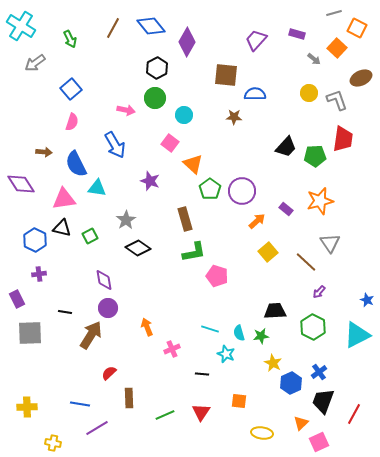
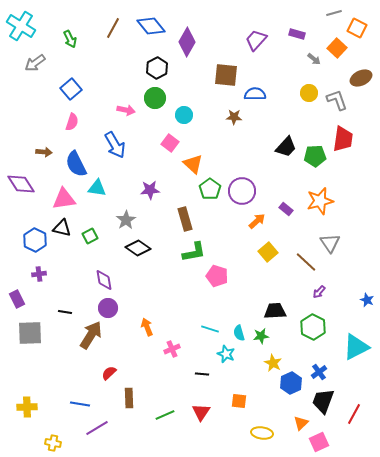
purple star at (150, 181): moved 9 px down; rotated 24 degrees counterclockwise
cyan triangle at (357, 335): moved 1 px left, 12 px down
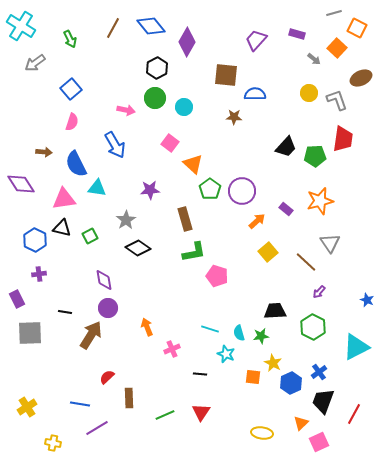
cyan circle at (184, 115): moved 8 px up
red semicircle at (109, 373): moved 2 px left, 4 px down
black line at (202, 374): moved 2 px left
orange square at (239, 401): moved 14 px right, 24 px up
yellow cross at (27, 407): rotated 30 degrees counterclockwise
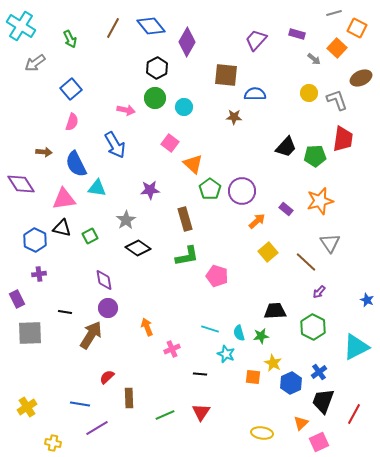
green L-shape at (194, 252): moved 7 px left, 4 px down
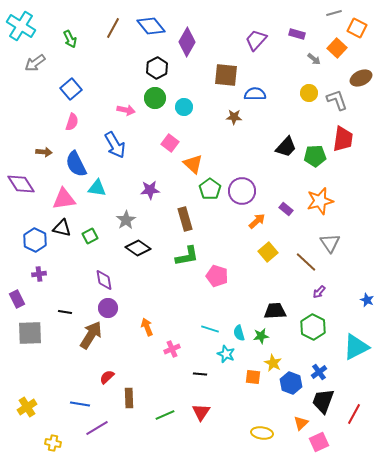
blue hexagon at (291, 383): rotated 15 degrees counterclockwise
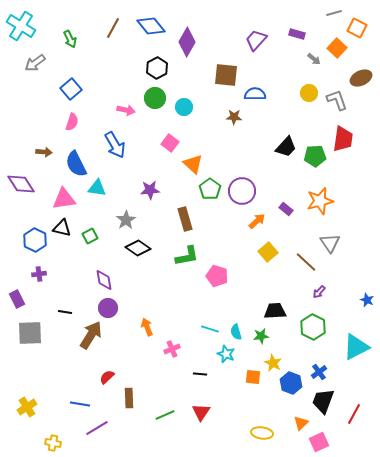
cyan semicircle at (239, 333): moved 3 px left, 1 px up
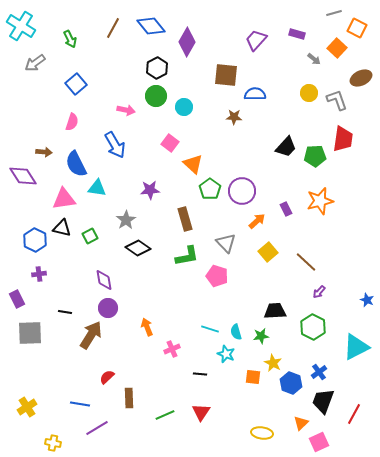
blue square at (71, 89): moved 5 px right, 5 px up
green circle at (155, 98): moved 1 px right, 2 px up
purple diamond at (21, 184): moved 2 px right, 8 px up
purple rectangle at (286, 209): rotated 24 degrees clockwise
gray triangle at (330, 243): moved 104 px left; rotated 10 degrees counterclockwise
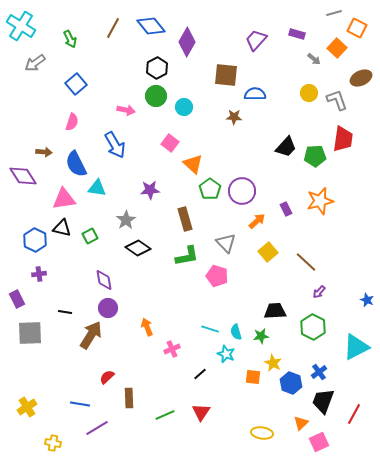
black line at (200, 374): rotated 48 degrees counterclockwise
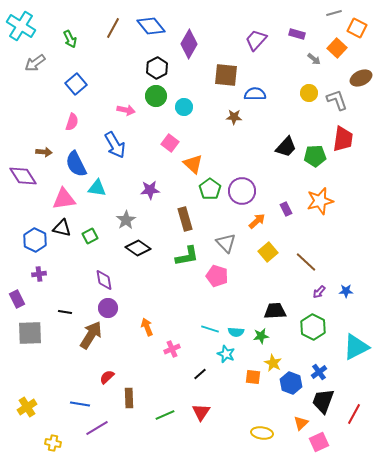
purple diamond at (187, 42): moved 2 px right, 2 px down
blue star at (367, 300): moved 21 px left, 9 px up; rotated 24 degrees counterclockwise
cyan semicircle at (236, 332): rotated 70 degrees counterclockwise
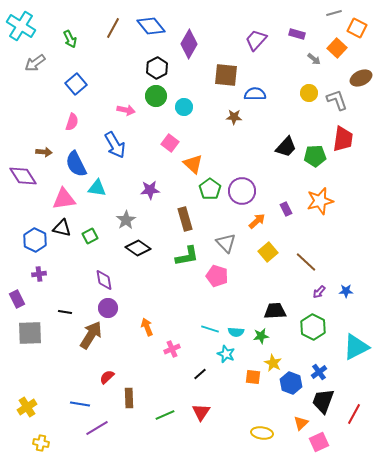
yellow cross at (53, 443): moved 12 px left
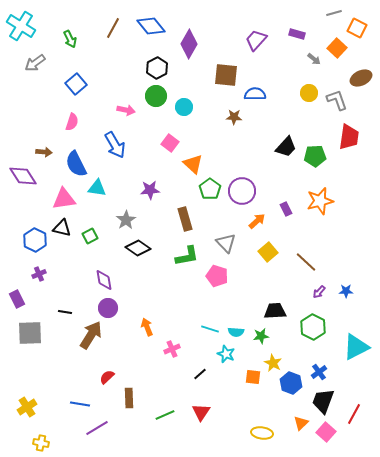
red trapezoid at (343, 139): moved 6 px right, 2 px up
purple cross at (39, 274): rotated 16 degrees counterclockwise
pink square at (319, 442): moved 7 px right, 10 px up; rotated 24 degrees counterclockwise
